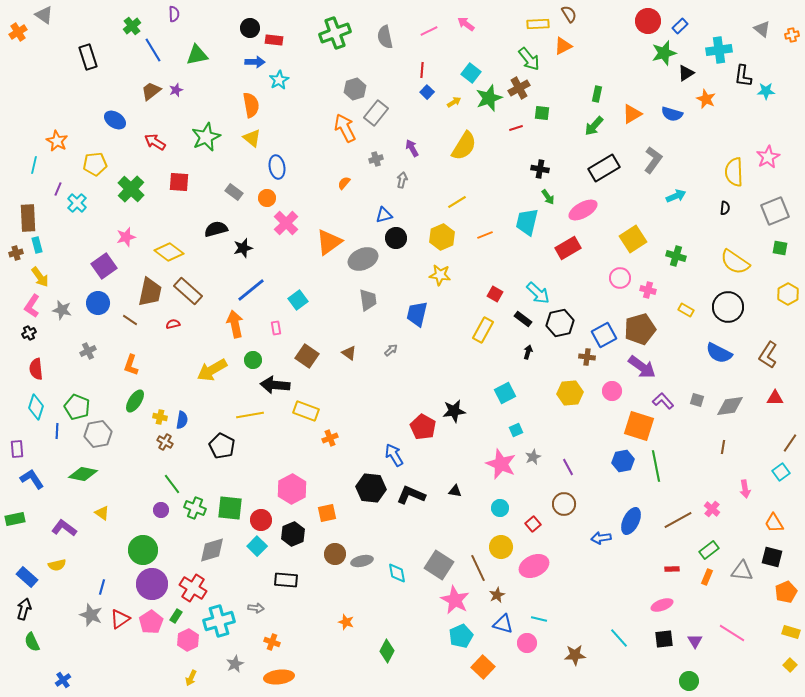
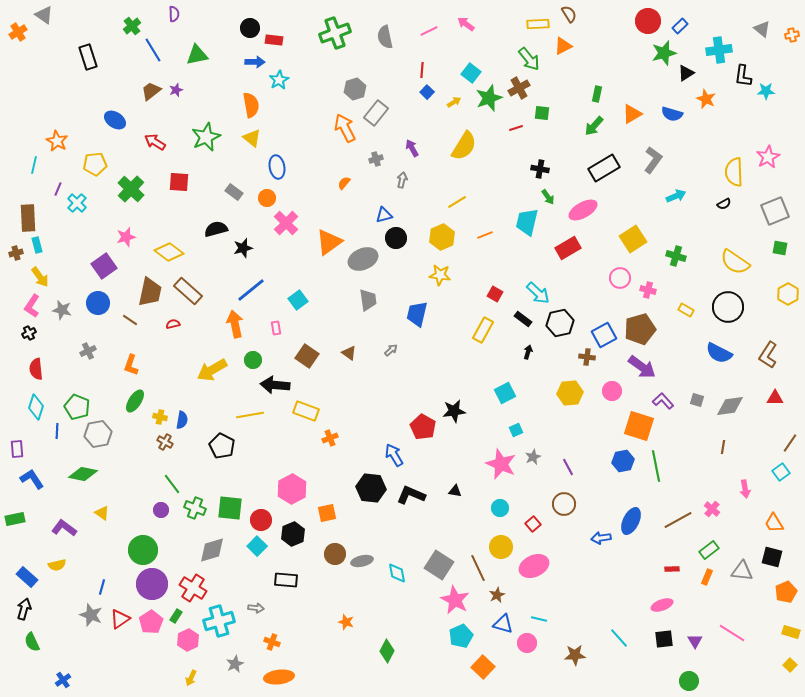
black semicircle at (725, 208): moved 1 px left, 4 px up; rotated 56 degrees clockwise
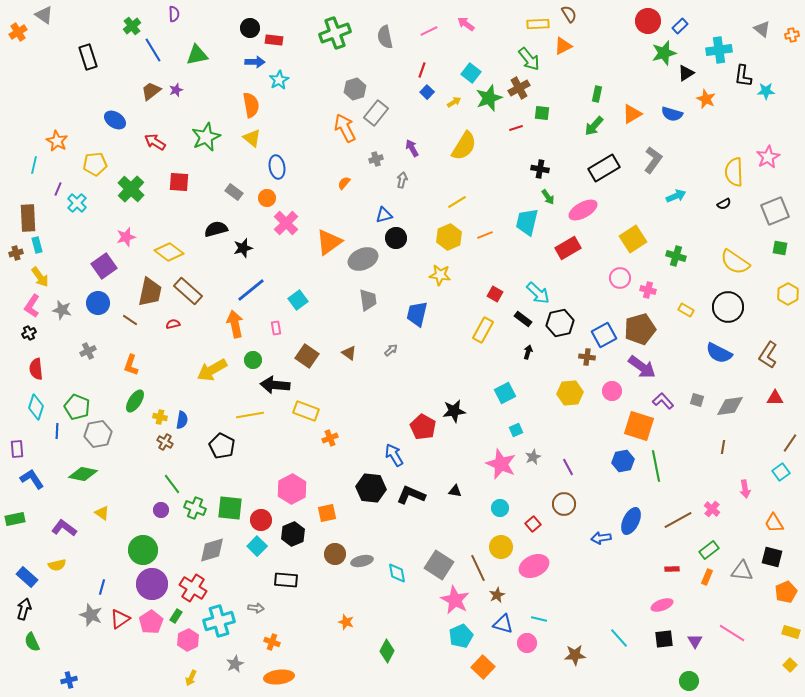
red line at (422, 70): rotated 14 degrees clockwise
yellow hexagon at (442, 237): moved 7 px right
blue cross at (63, 680): moved 6 px right; rotated 21 degrees clockwise
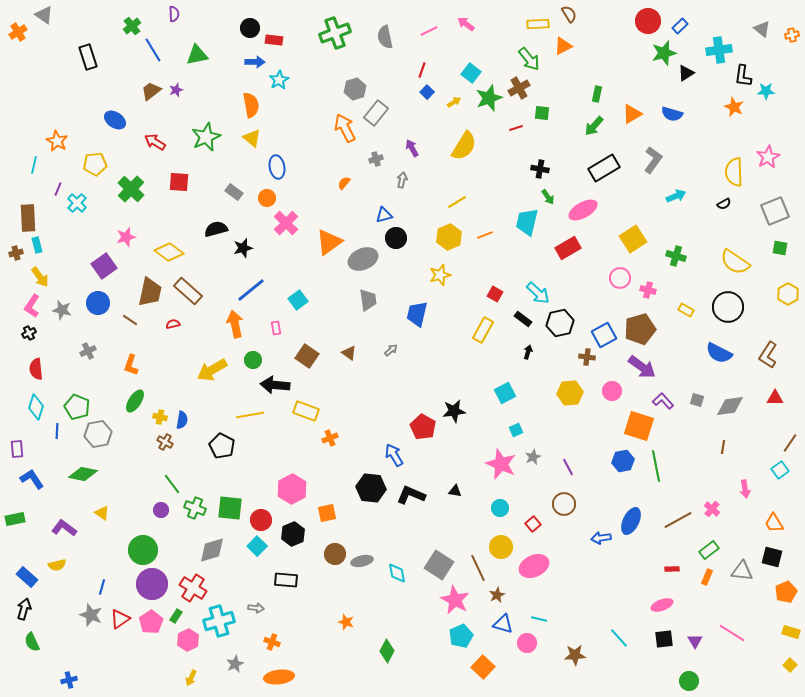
orange star at (706, 99): moved 28 px right, 8 px down
yellow star at (440, 275): rotated 25 degrees counterclockwise
cyan square at (781, 472): moved 1 px left, 2 px up
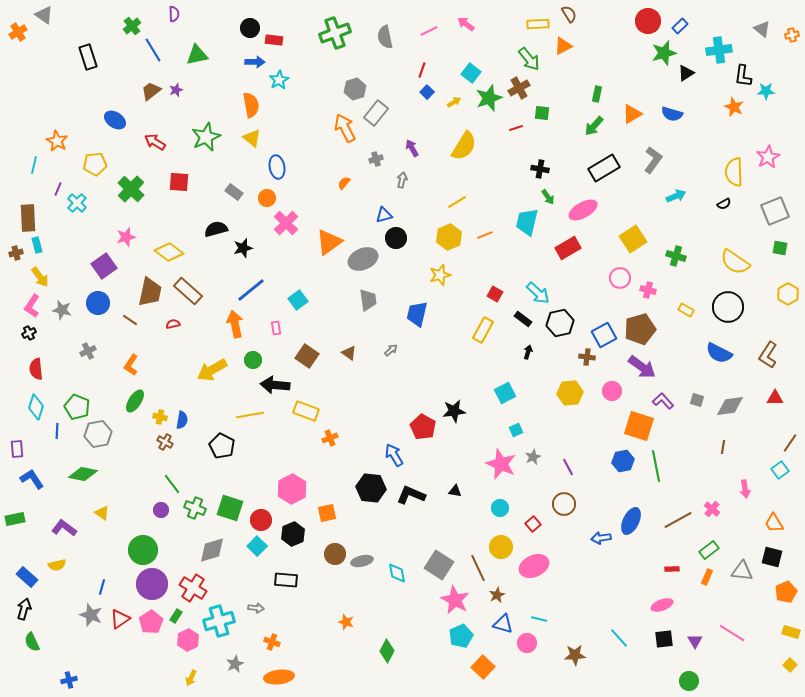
orange L-shape at (131, 365): rotated 15 degrees clockwise
green square at (230, 508): rotated 12 degrees clockwise
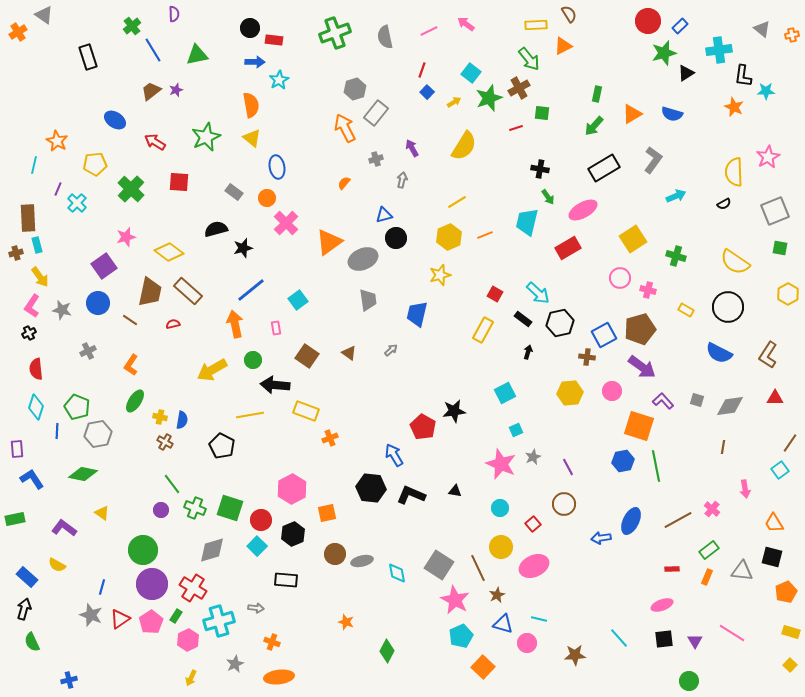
yellow rectangle at (538, 24): moved 2 px left, 1 px down
yellow semicircle at (57, 565): rotated 42 degrees clockwise
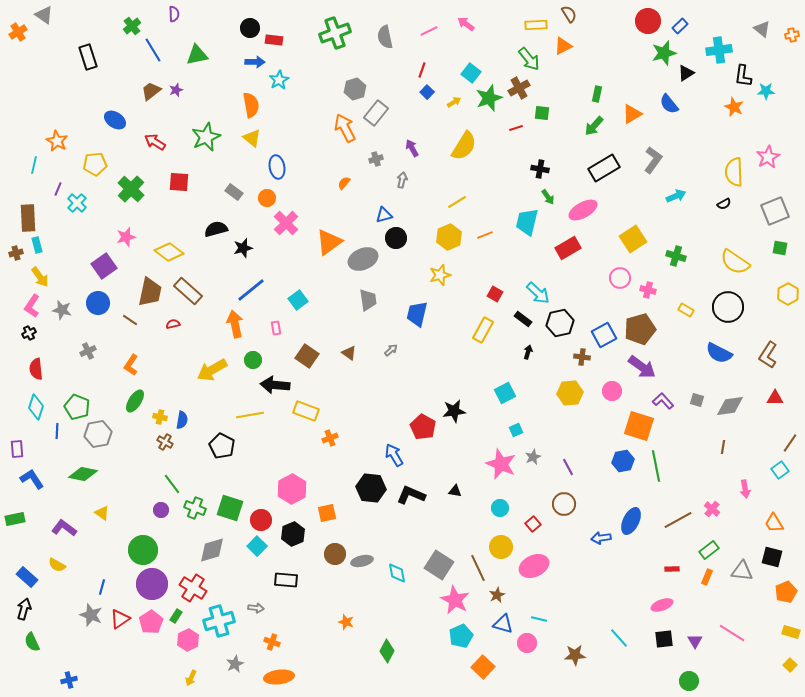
blue semicircle at (672, 114): moved 3 px left, 10 px up; rotated 35 degrees clockwise
brown cross at (587, 357): moved 5 px left
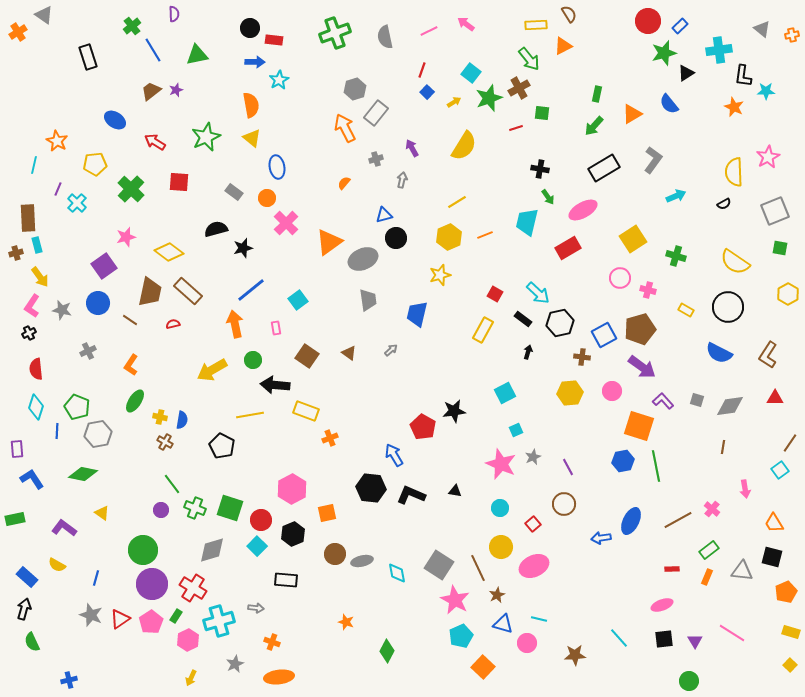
blue line at (102, 587): moved 6 px left, 9 px up
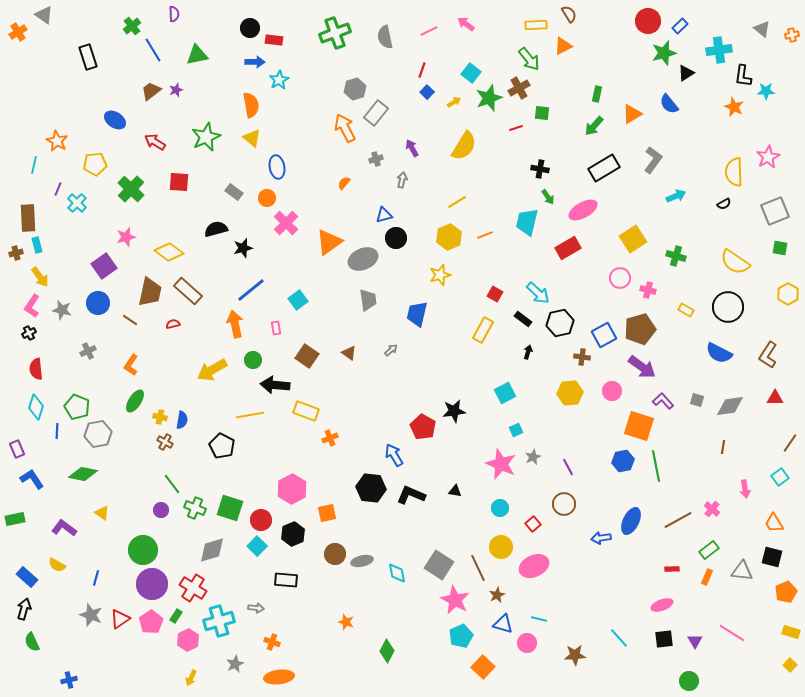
purple rectangle at (17, 449): rotated 18 degrees counterclockwise
cyan square at (780, 470): moved 7 px down
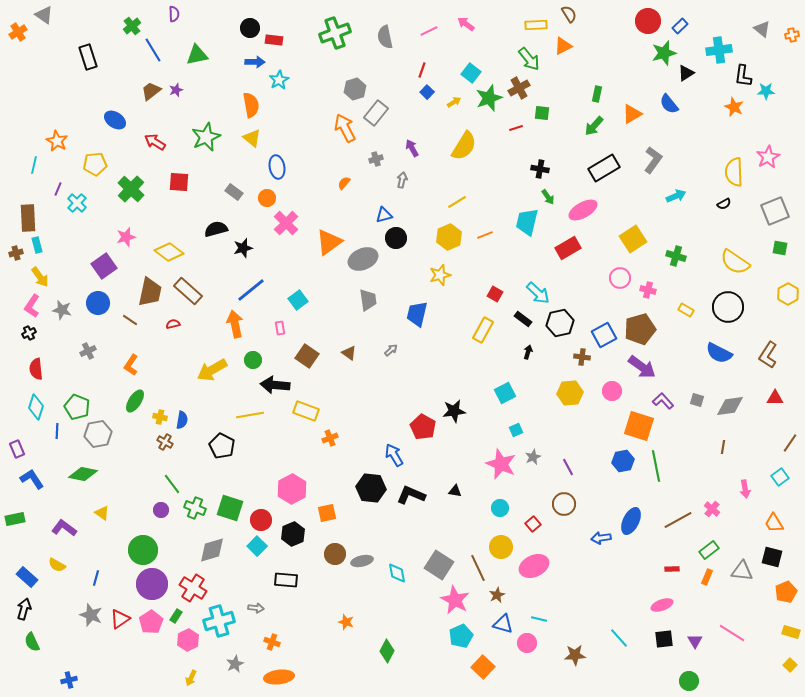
pink rectangle at (276, 328): moved 4 px right
